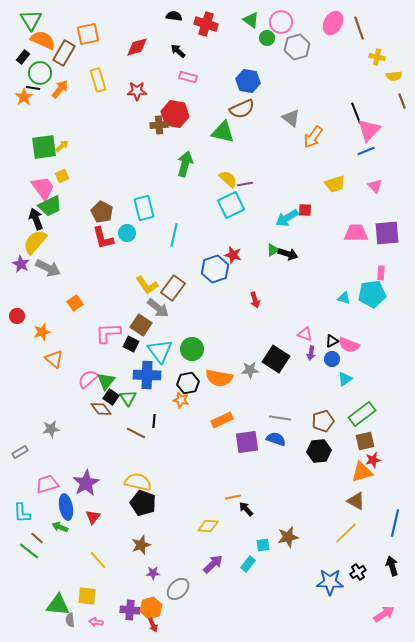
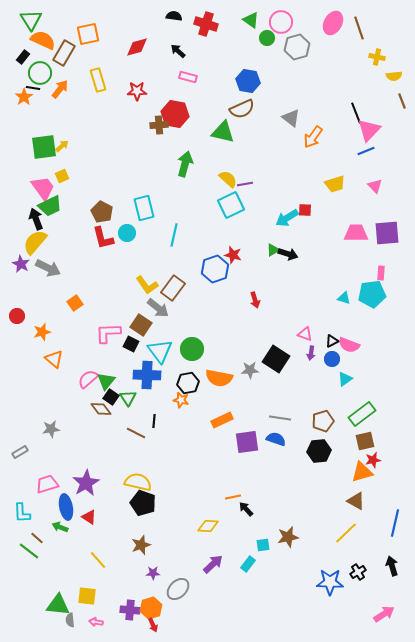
red triangle at (93, 517): moved 4 px left; rotated 35 degrees counterclockwise
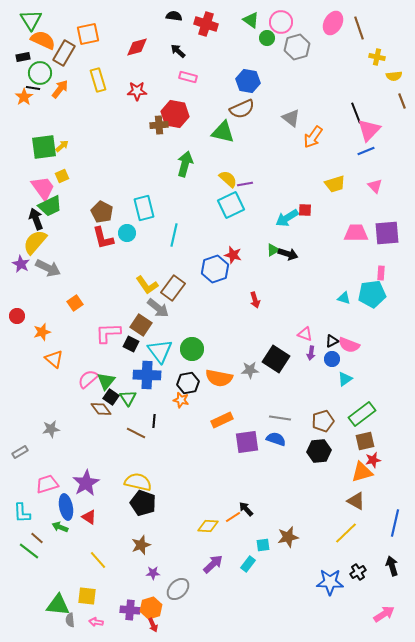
black rectangle at (23, 57): rotated 40 degrees clockwise
orange line at (233, 497): moved 20 px down; rotated 21 degrees counterclockwise
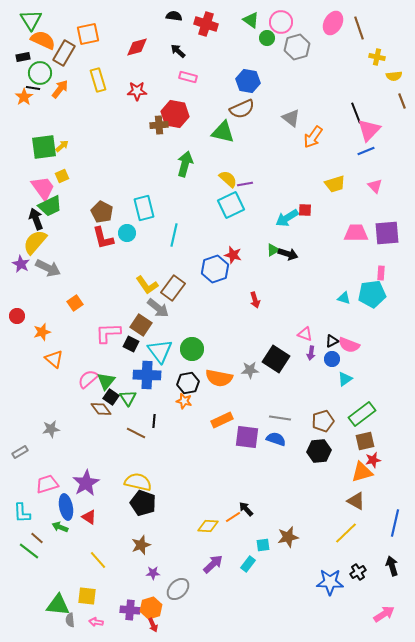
orange star at (181, 400): moved 3 px right, 1 px down
purple square at (247, 442): moved 5 px up; rotated 15 degrees clockwise
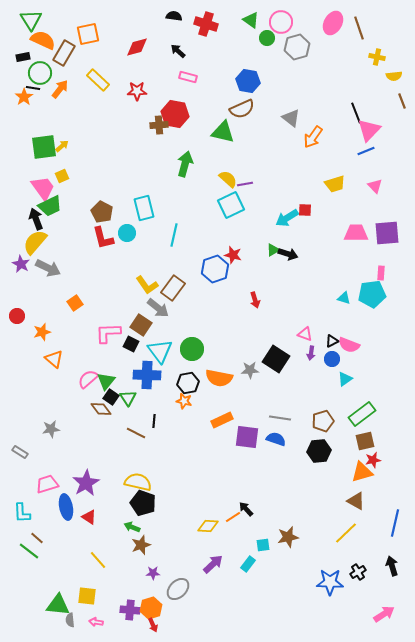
yellow rectangle at (98, 80): rotated 30 degrees counterclockwise
gray rectangle at (20, 452): rotated 63 degrees clockwise
green arrow at (60, 527): moved 72 px right
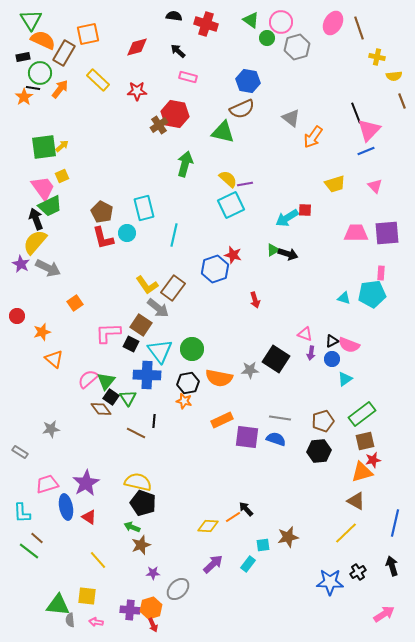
brown cross at (159, 125): rotated 30 degrees counterclockwise
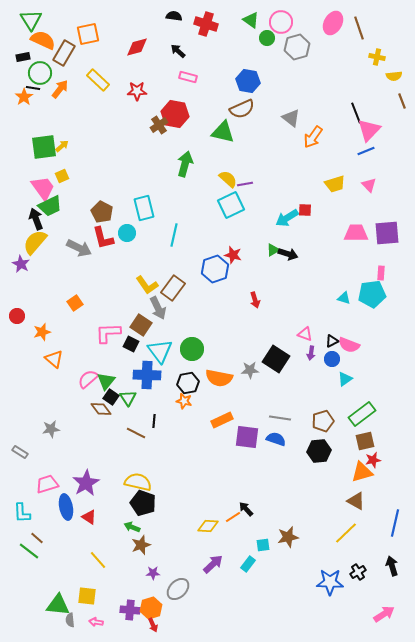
pink triangle at (375, 186): moved 6 px left, 1 px up
gray arrow at (48, 268): moved 31 px right, 20 px up
gray arrow at (158, 308): rotated 25 degrees clockwise
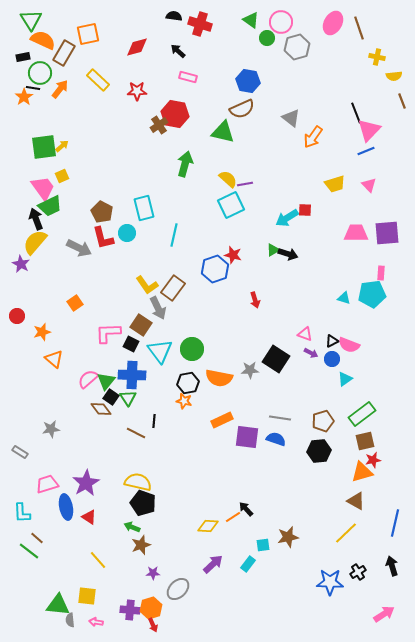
red cross at (206, 24): moved 6 px left
purple arrow at (311, 353): rotated 72 degrees counterclockwise
blue cross at (147, 375): moved 15 px left
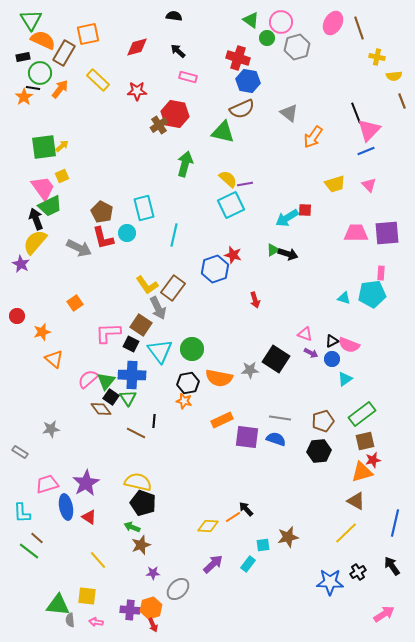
red cross at (200, 24): moved 38 px right, 34 px down
gray triangle at (291, 118): moved 2 px left, 5 px up
black arrow at (392, 566): rotated 18 degrees counterclockwise
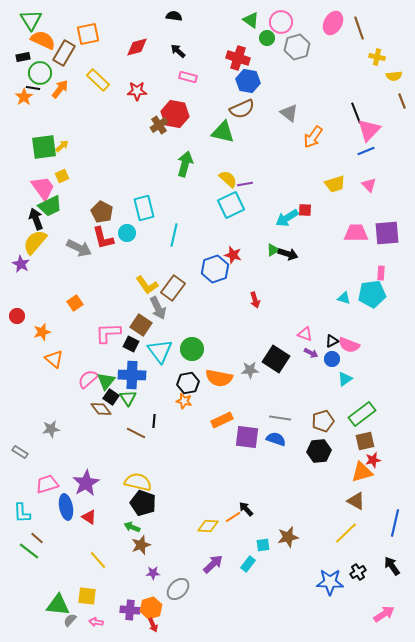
gray semicircle at (70, 620): rotated 48 degrees clockwise
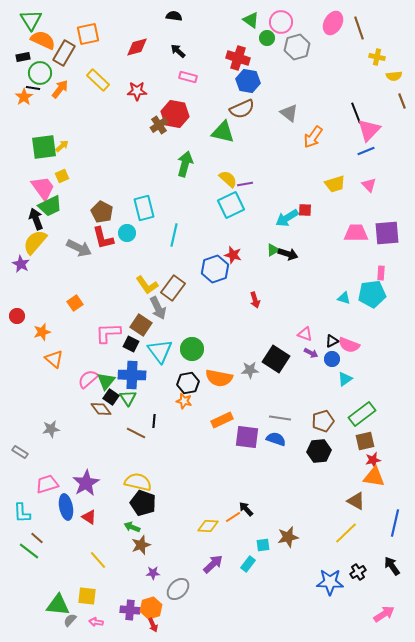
orange triangle at (362, 472): moved 12 px right, 5 px down; rotated 25 degrees clockwise
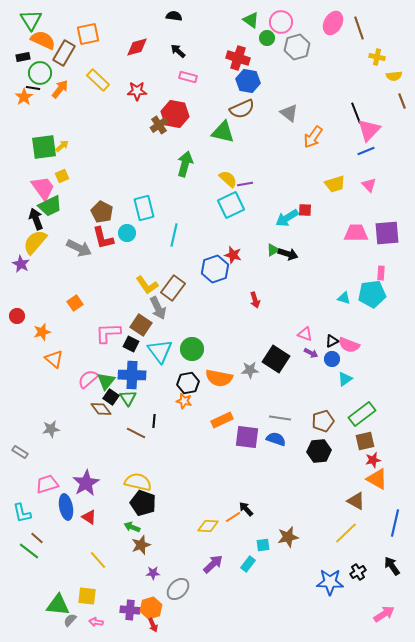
orange triangle at (374, 477): moved 3 px right, 2 px down; rotated 20 degrees clockwise
cyan L-shape at (22, 513): rotated 10 degrees counterclockwise
